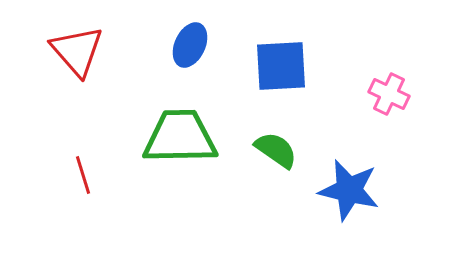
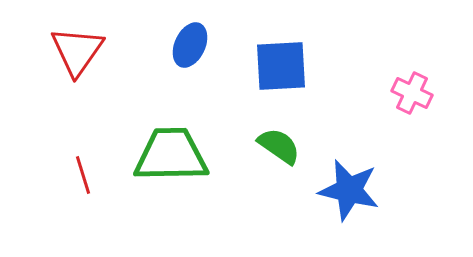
red triangle: rotated 16 degrees clockwise
pink cross: moved 23 px right, 1 px up
green trapezoid: moved 9 px left, 18 px down
green semicircle: moved 3 px right, 4 px up
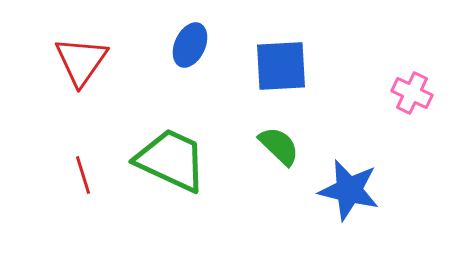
red triangle: moved 4 px right, 10 px down
green semicircle: rotated 9 degrees clockwise
green trapezoid: moved 5 px down; rotated 26 degrees clockwise
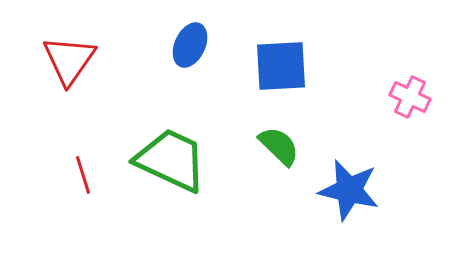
red triangle: moved 12 px left, 1 px up
pink cross: moved 2 px left, 4 px down
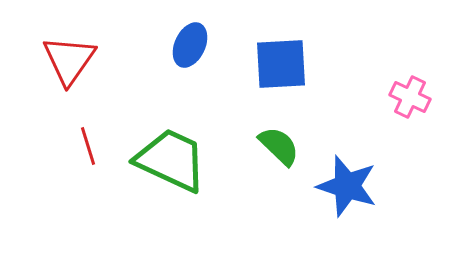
blue square: moved 2 px up
red line: moved 5 px right, 29 px up
blue star: moved 2 px left, 4 px up; rotated 4 degrees clockwise
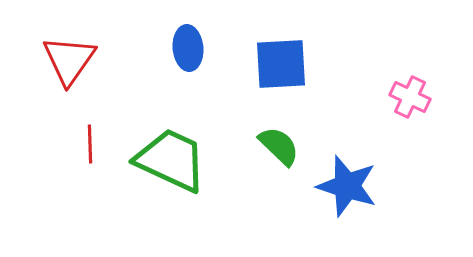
blue ellipse: moved 2 px left, 3 px down; rotated 30 degrees counterclockwise
red line: moved 2 px right, 2 px up; rotated 15 degrees clockwise
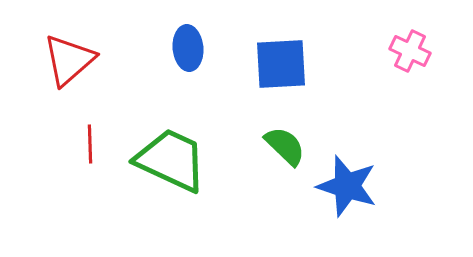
red triangle: rotated 14 degrees clockwise
pink cross: moved 46 px up
green semicircle: moved 6 px right
